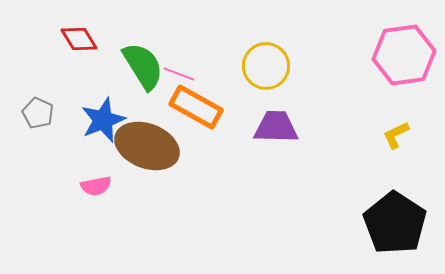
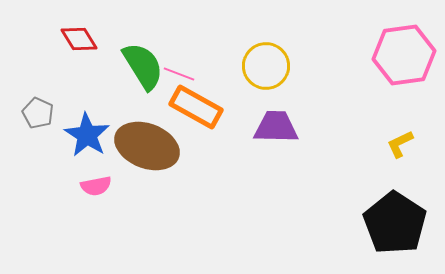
blue star: moved 16 px left, 15 px down; rotated 18 degrees counterclockwise
yellow L-shape: moved 4 px right, 9 px down
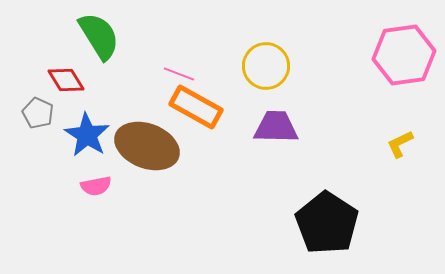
red diamond: moved 13 px left, 41 px down
green semicircle: moved 44 px left, 30 px up
black pentagon: moved 68 px left
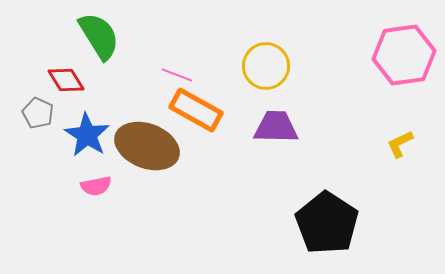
pink line: moved 2 px left, 1 px down
orange rectangle: moved 3 px down
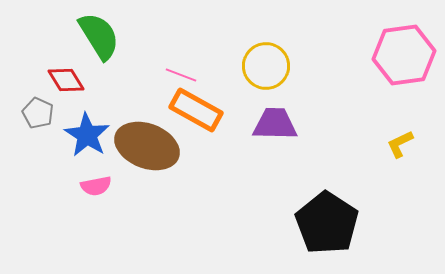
pink line: moved 4 px right
purple trapezoid: moved 1 px left, 3 px up
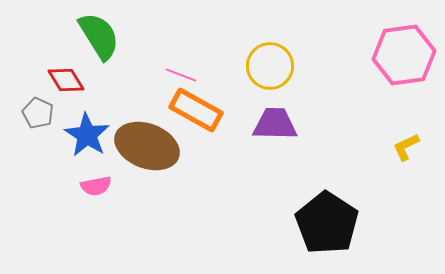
yellow circle: moved 4 px right
yellow L-shape: moved 6 px right, 3 px down
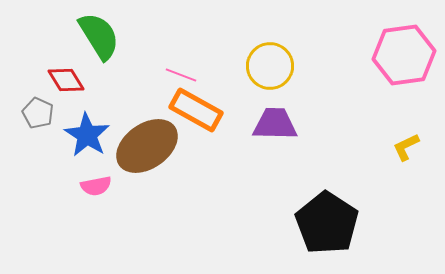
brown ellipse: rotated 56 degrees counterclockwise
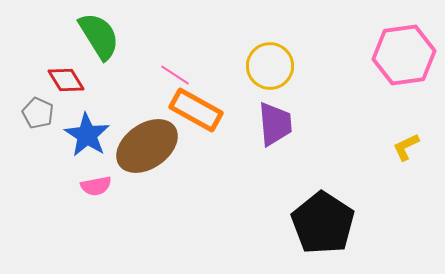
pink line: moved 6 px left; rotated 12 degrees clockwise
purple trapezoid: rotated 84 degrees clockwise
black pentagon: moved 4 px left
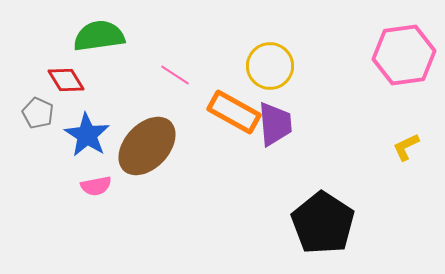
green semicircle: rotated 66 degrees counterclockwise
orange rectangle: moved 38 px right, 2 px down
brown ellipse: rotated 12 degrees counterclockwise
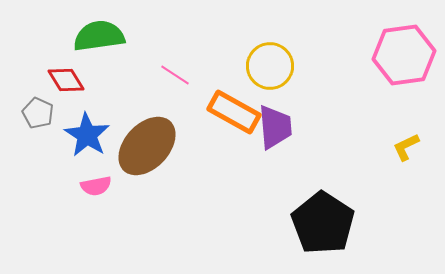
purple trapezoid: moved 3 px down
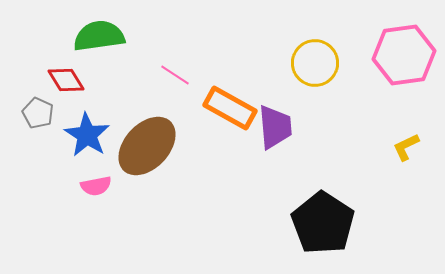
yellow circle: moved 45 px right, 3 px up
orange rectangle: moved 4 px left, 4 px up
